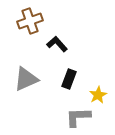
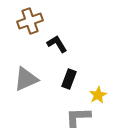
black L-shape: rotated 10 degrees clockwise
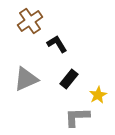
brown cross: rotated 15 degrees counterclockwise
black rectangle: rotated 18 degrees clockwise
gray L-shape: moved 1 px left
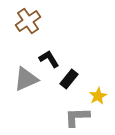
brown cross: moved 2 px left
black L-shape: moved 8 px left, 15 px down
yellow star: moved 1 px down
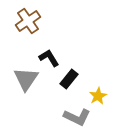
black L-shape: moved 1 px up
gray triangle: rotated 32 degrees counterclockwise
gray L-shape: rotated 152 degrees counterclockwise
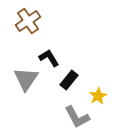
black rectangle: moved 1 px down
gray L-shape: rotated 36 degrees clockwise
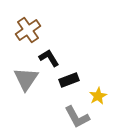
brown cross: moved 9 px down
black rectangle: rotated 30 degrees clockwise
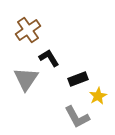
black rectangle: moved 9 px right, 1 px up
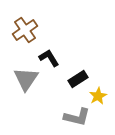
brown cross: moved 3 px left
black rectangle: rotated 12 degrees counterclockwise
gray L-shape: rotated 48 degrees counterclockwise
